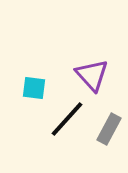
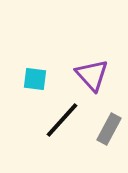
cyan square: moved 1 px right, 9 px up
black line: moved 5 px left, 1 px down
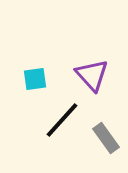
cyan square: rotated 15 degrees counterclockwise
gray rectangle: moved 3 px left, 9 px down; rotated 64 degrees counterclockwise
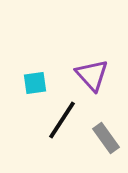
cyan square: moved 4 px down
black line: rotated 9 degrees counterclockwise
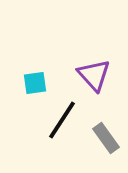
purple triangle: moved 2 px right
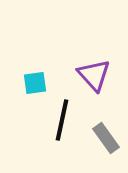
black line: rotated 21 degrees counterclockwise
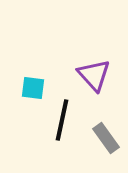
cyan square: moved 2 px left, 5 px down; rotated 15 degrees clockwise
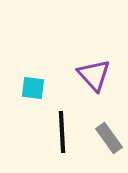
black line: moved 12 px down; rotated 15 degrees counterclockwise
gray rectangle: moved 3 px right
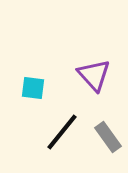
black line: rotated 42 degrees clockwise
gray rectangle: moved 1 px left, 1 px up
